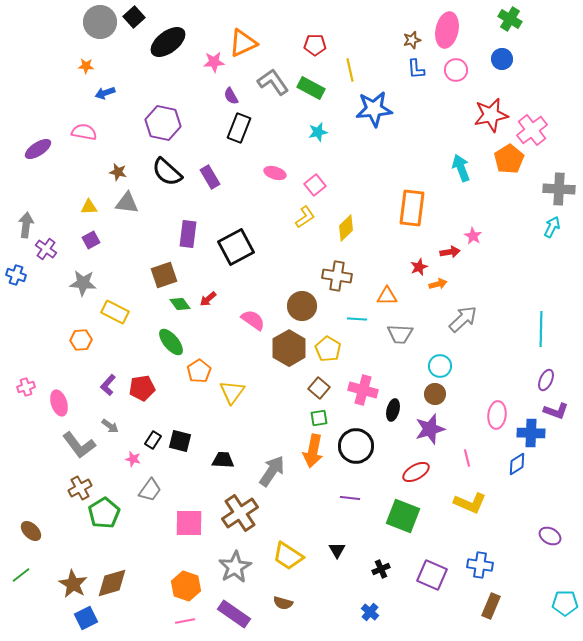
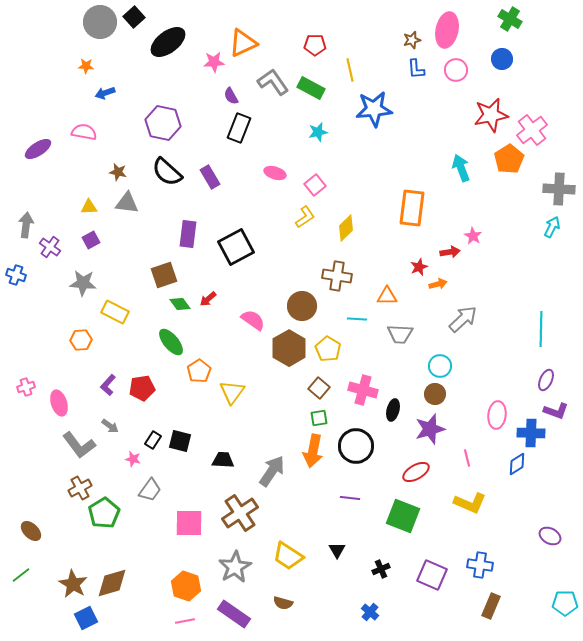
purple cross at (46, 249): moved 4 px right, 2 px up
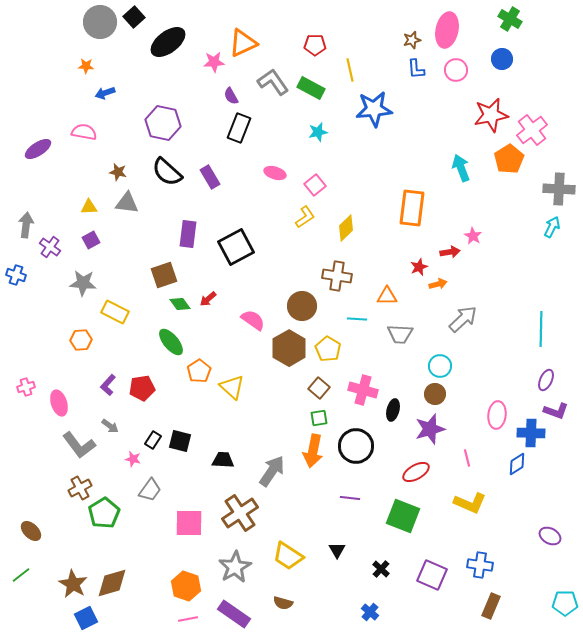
yellow triangle at (232, 392): moved 5 px up; rotated 24 degrees counterclockwise
black cross at (381, 569): rotated 24 degrees counterclockwise
pink line at (185, 621): moved 3 px right, 2 px up
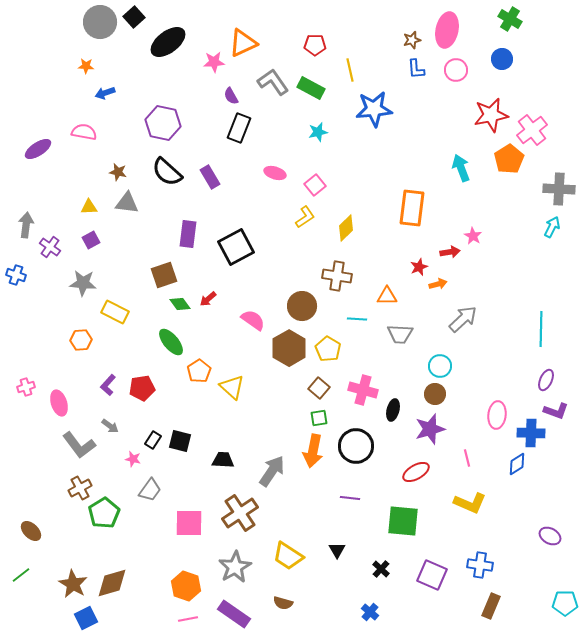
green square at (403, 516): moved 5 px down; rotated 16 degrees counterclockwise
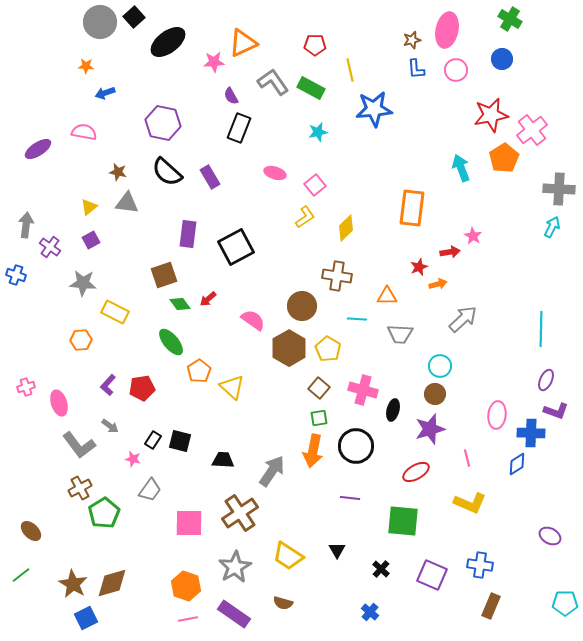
orange pentagon at (509, 159): moved 5 px left, 1 px up
yellow triangle at (89, 207): rotated 36 degrees counterclockwise
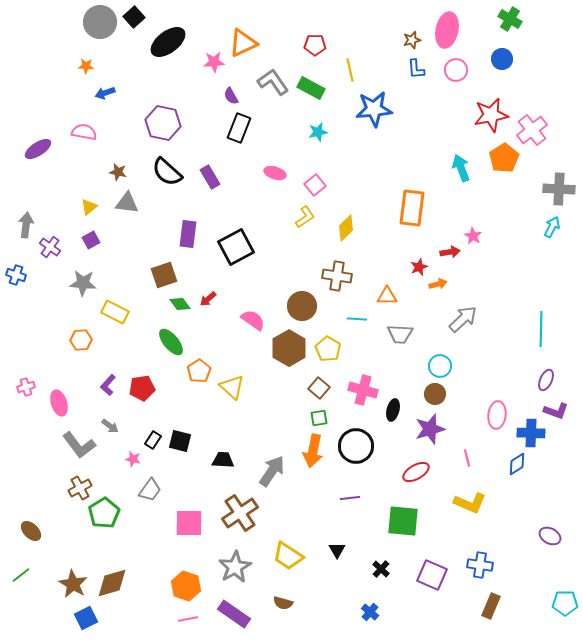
purple line at (350, 498): rotated 12 degrees counterclockwise
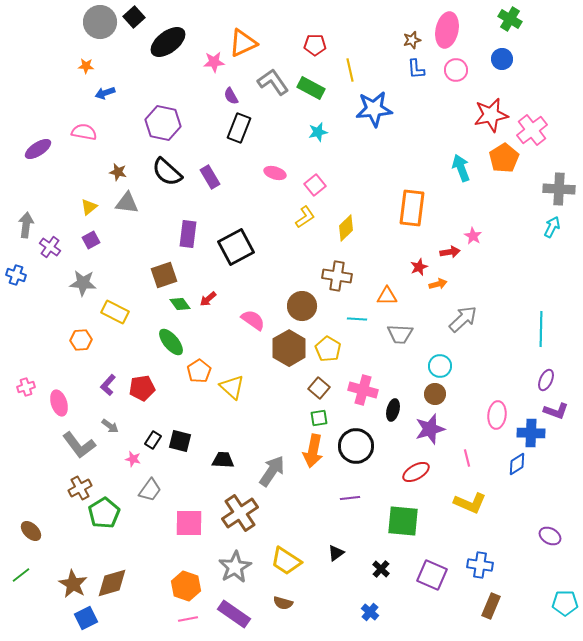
black triangle at (337, 550): moved 1 px left, 3 px down; rotated 24 degrees clockwise
yellow trapezoid at (288, 556): moved 2 px left, 5 px down
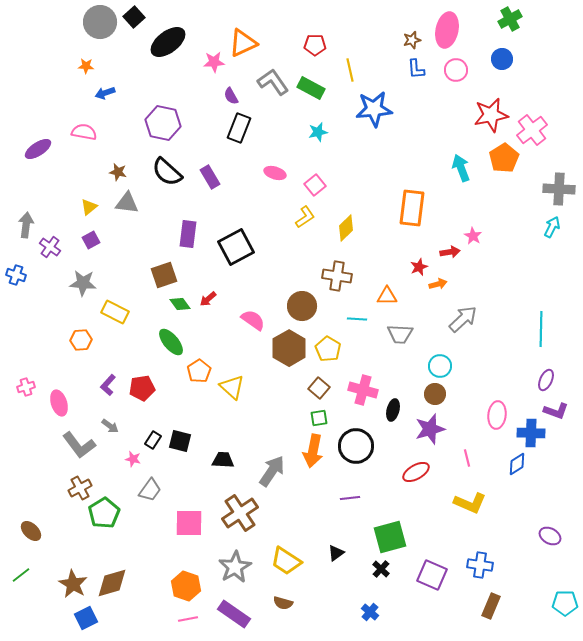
green cross at (510, 19): rotated 30 degrees clockwise
green square at (403, 521): moved 13 px left, 16 px down; rotated 20 degrees counterclockwise
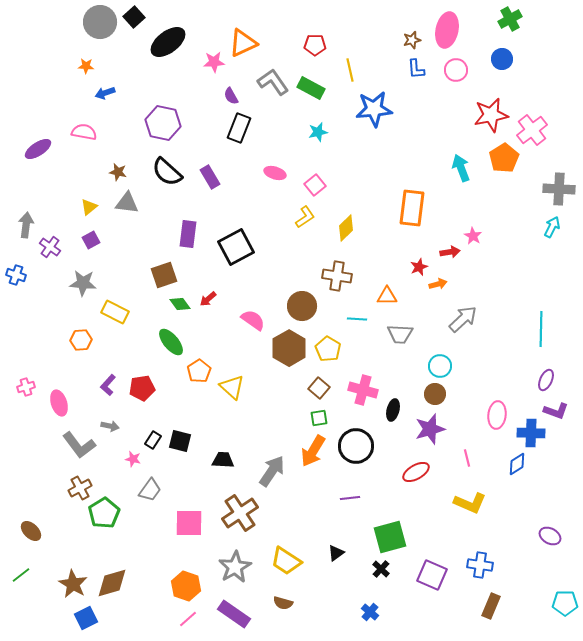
gray arrow at (110, 426): rotated 24 degrees counterclockwise
orange arrow at (313, 451): rotated 20 degrees clockwise
pink line at (188, 619): rotated 30 degrees counterclockwise
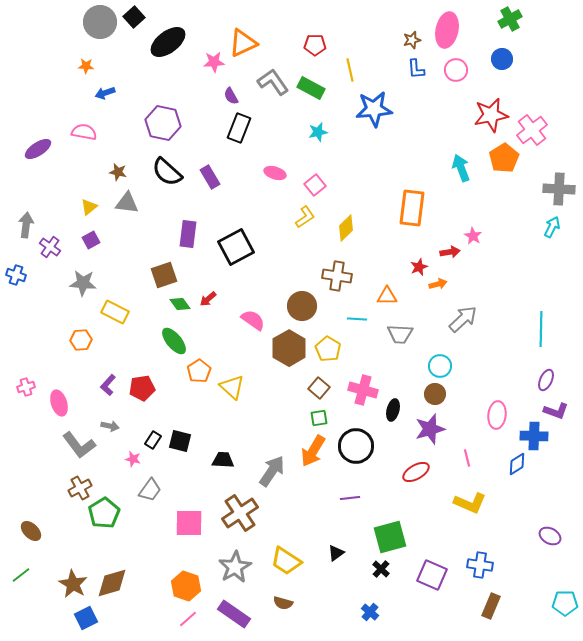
green ellipse at (171, 342): moved 3 px right, 1 px up
blue cross at (531, 433): moved 3 px right, 3 px down
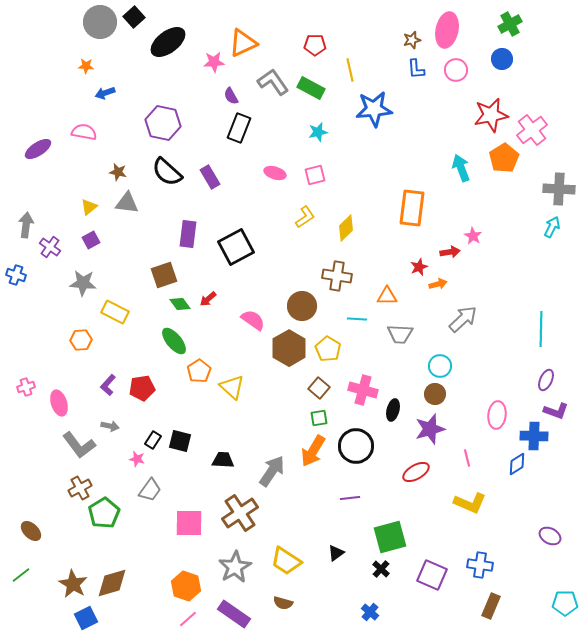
green cross at (510, 19): moved 5 px down
pink square at (315, 185): moved 10 px up; rotated 25 degrees clockwise
pink star at (133, 459): moved 4 px right
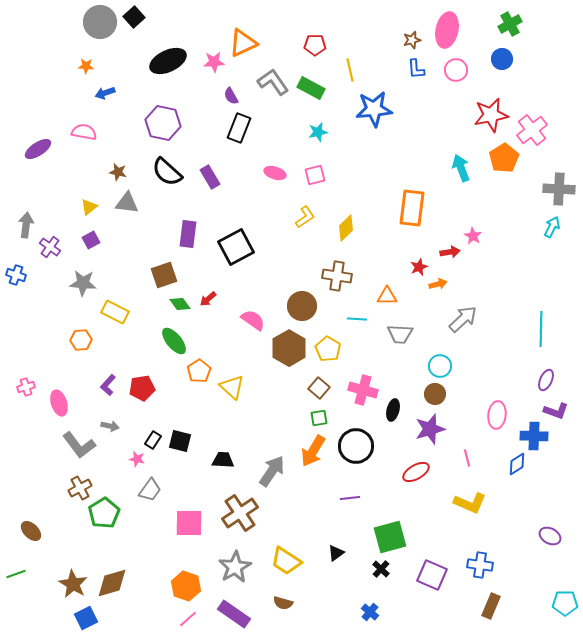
black ellipse at (168, 42): moved 19 px down; rotated 12 degrees clockwise
green line at (21, 575): moved 5 px left, 1 px up; rotated 18 degrees clockwise
